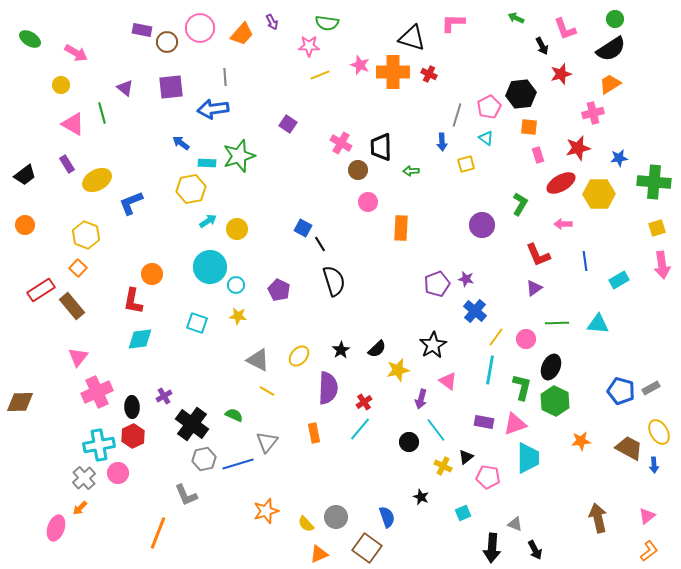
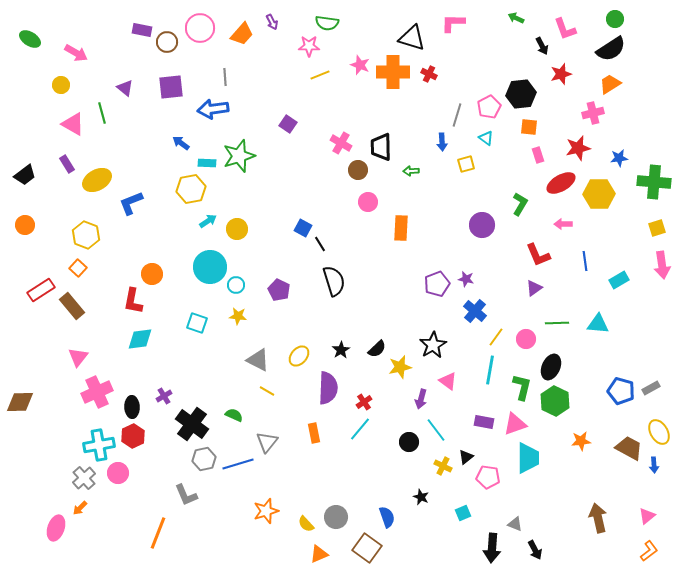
yellow star at (398, 370): moved 2 px right, 3 px up
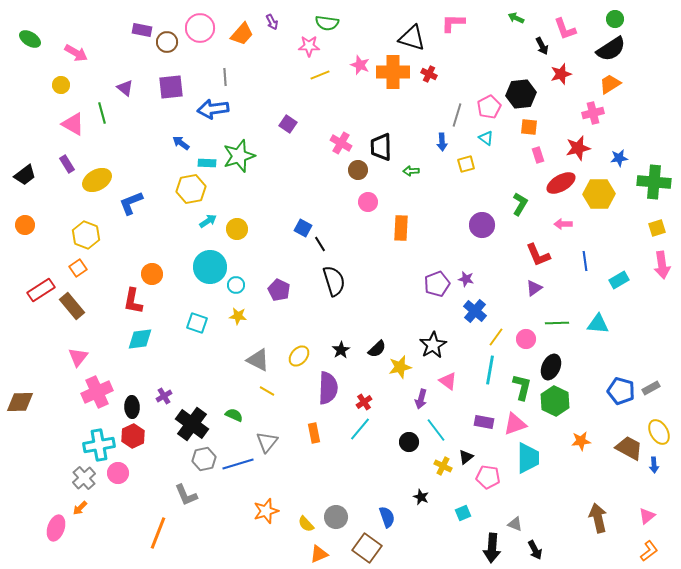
orange square at (78, 268): rotated 12 degrees clockwise
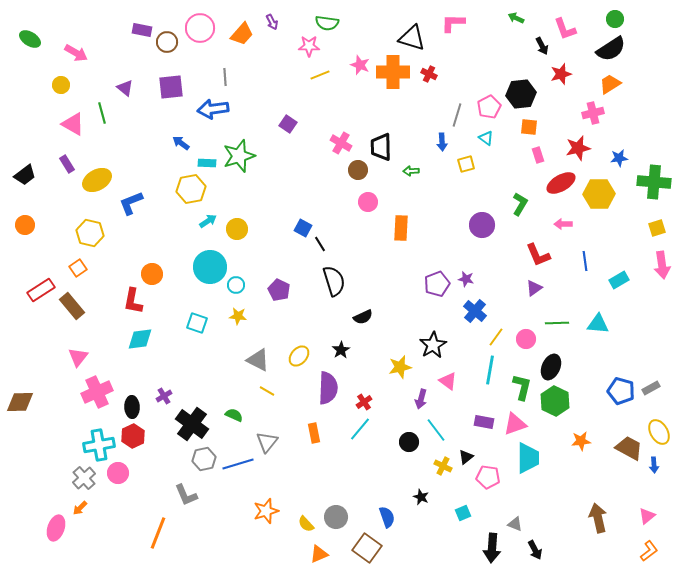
yellow hexagon at (86, 235): moved 4 px right, 2 px up; rotated 8 degrees counterclockwise
black semicircle at (377, 349): moved 14 px left, 32 px up; rotated 18 degrees clockwise
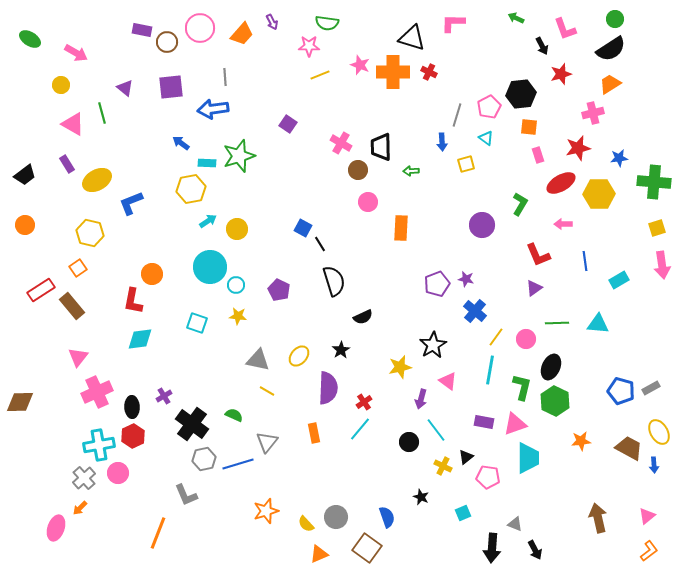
red cross at (429, 74): moved 2 px up
gray triangle at (258, 360): rotated 15 degrees counterclockwise
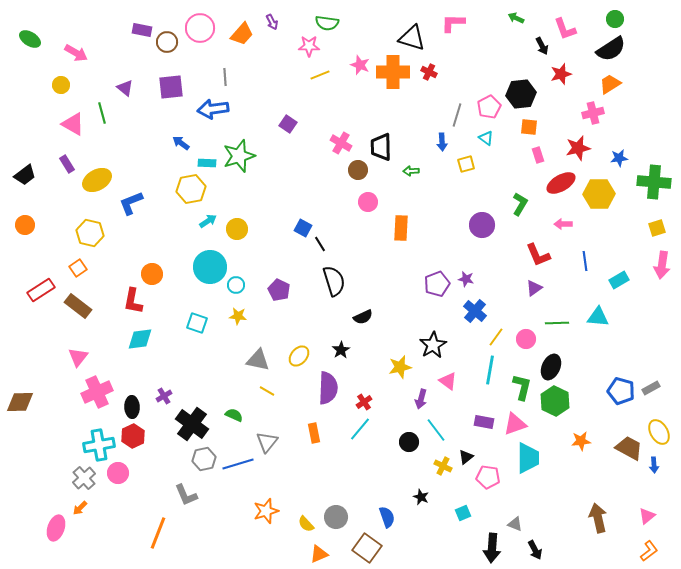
pink arrow at (662, 265): rotated 16 degrees clockwise
brown rectangle at (72, 306): moved 6 px right; rotated 12 degrees counterclockwise
cyan triangle at (598, 324): moved 7 px up
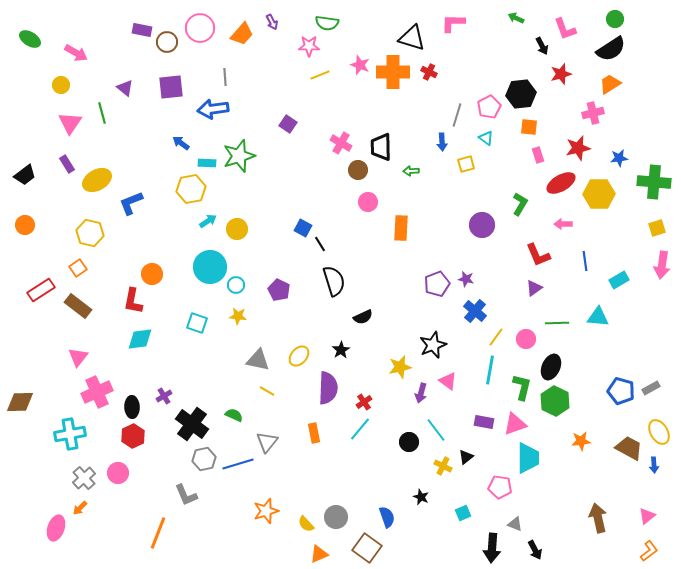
pink triangle at (73, 124): moved 3 px left, 1 px up; rotated 35 degrees clockwise
black star at (433, 345): rotated 8 degrees clockwise
purple arrow at (421, 399): moved 6 px up
cyan cross at (99, 445): moved 29 px left, 11 px up
pink pentagon at (488, 477): moved 12 px right, 10 px down
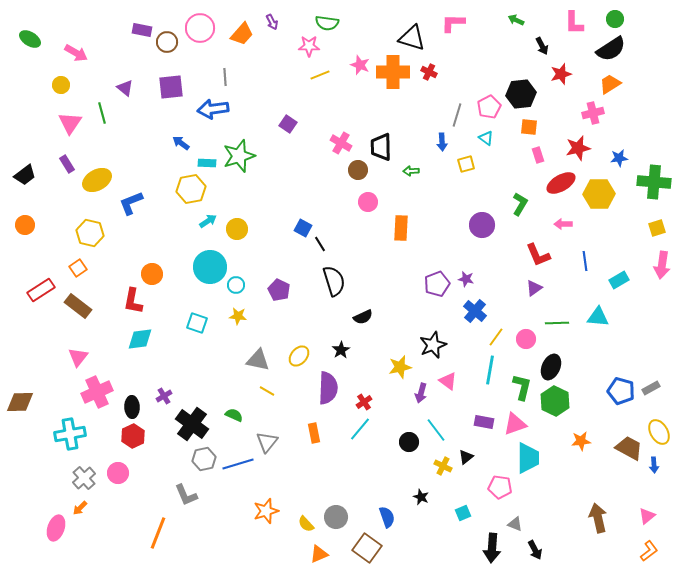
green arrow at (516, 18): moved 2 px down
pink L-shape at (565, 29): moved 9 px right, 6 px up; rotated 20 degrees clockwise
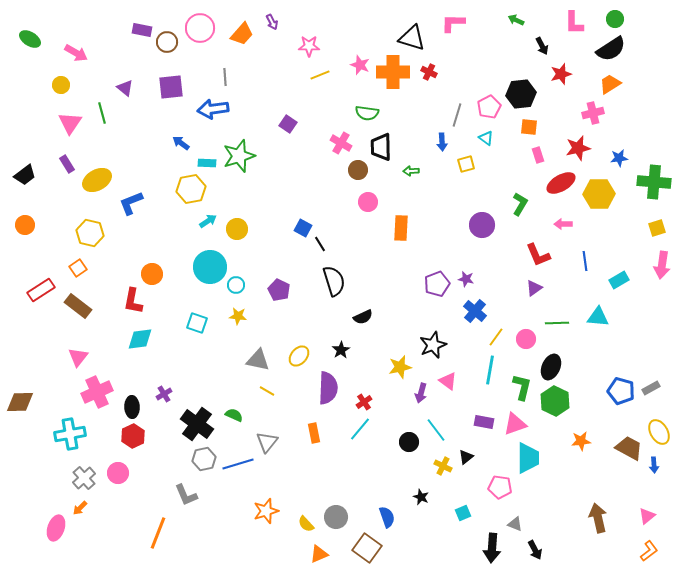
green semicircle at (327, 23): moved 40 px right, 90 px down
purple cross at (164, 396): moved 2 px up
black cross at (192, 424): moved 5 px right
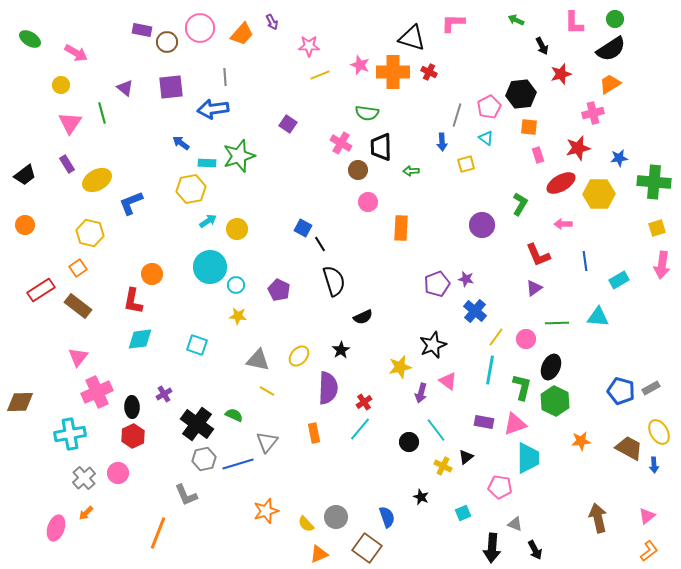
cyan square at (197, 323): moved 22 px down
orange arrow at (80, 508): moved 6 px right, 5 px down
